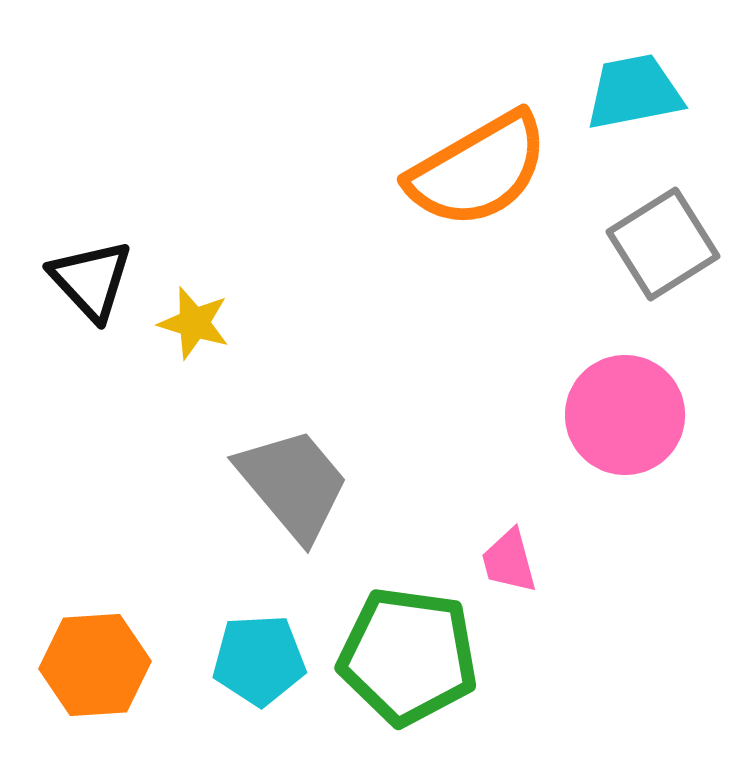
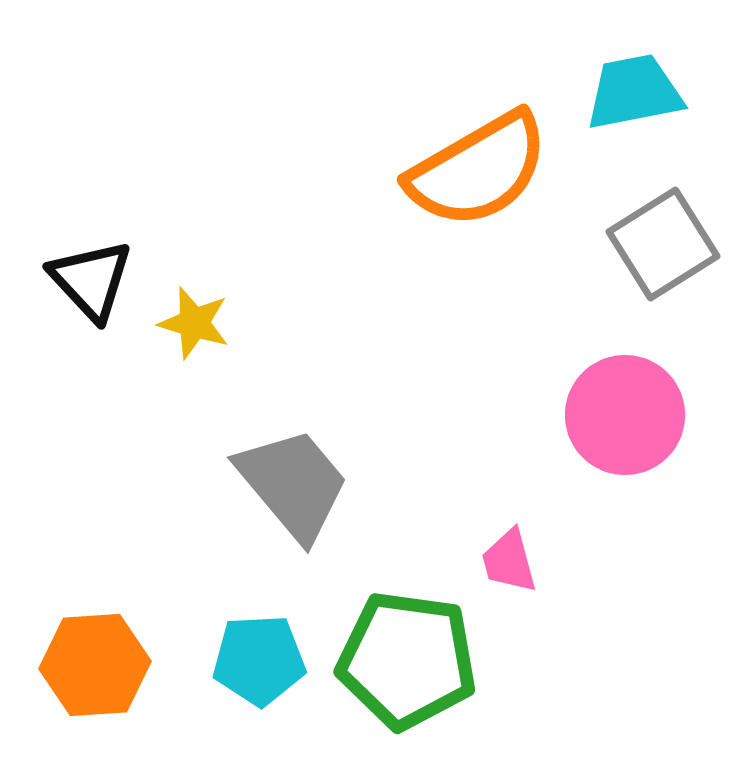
green pentagon: moved 1 px left, 4 px down
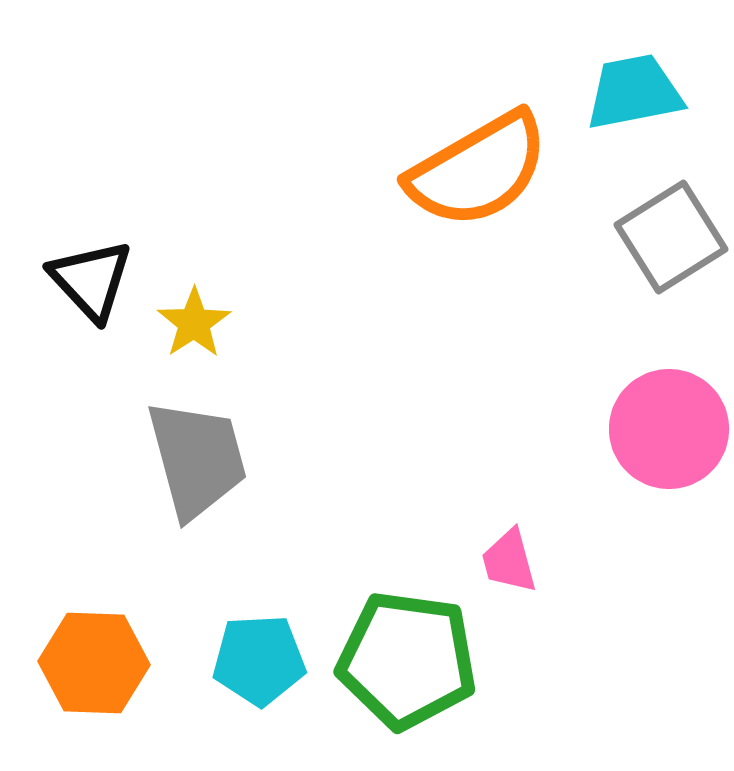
gray square: moved 8 px right, 7 px up
yellow star: rotated 22 degrees clockwise
pink circle: moved 44 px right, 14 px down
gray trapezoid: moved 96 px left, 25 px up; rotated 25 degrees clockwise
orange hexagon: moved 1 px left, 2 px up; rotated 6 degrees clockwise
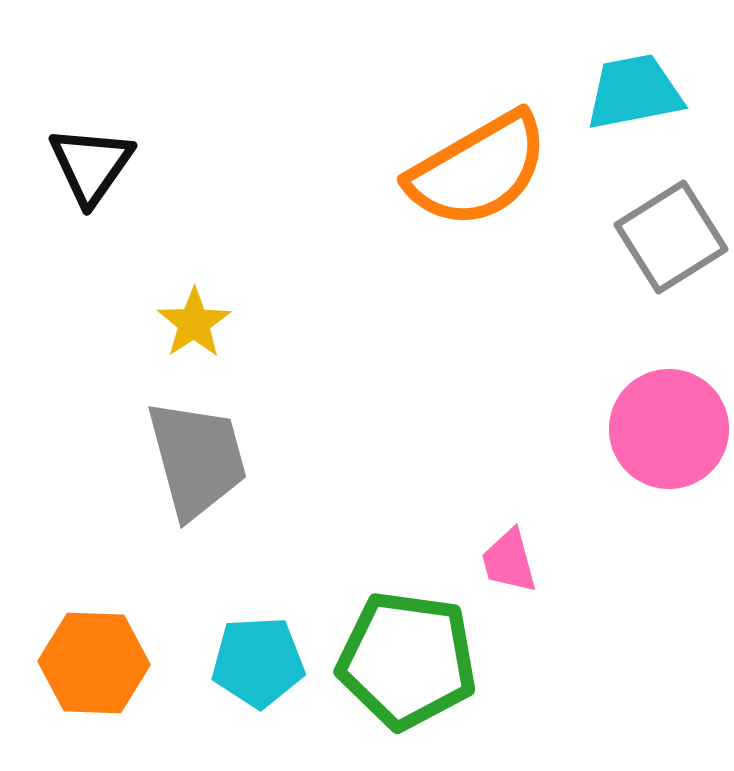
black triangle: moved 115 px up; rotated 18 degrees clockwise
cyan pentagon: moved 1 px left, 2 px down
